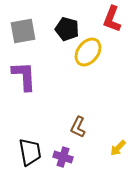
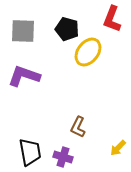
gray square: rotated 12 degrees clockwise
purple L-shape: rotated 68 degrees counterclockwise
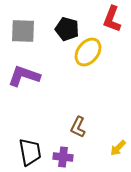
purple cross: rotated 12 degrees counterclockwise
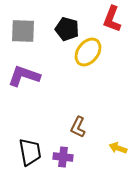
yellow arrow: rotated 66 degrees clockwise
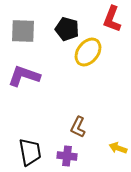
purple cross: moved 4 px right, 1 px up
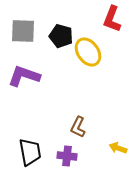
black pentagon: moved 6 px left, 7 px down
yellow ellipse: rotated 72 degrees counterclockwise
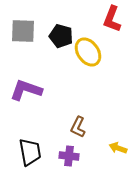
purple L-shape: moved 2 px right, 14 px down
purple cross: moved 2 px right
